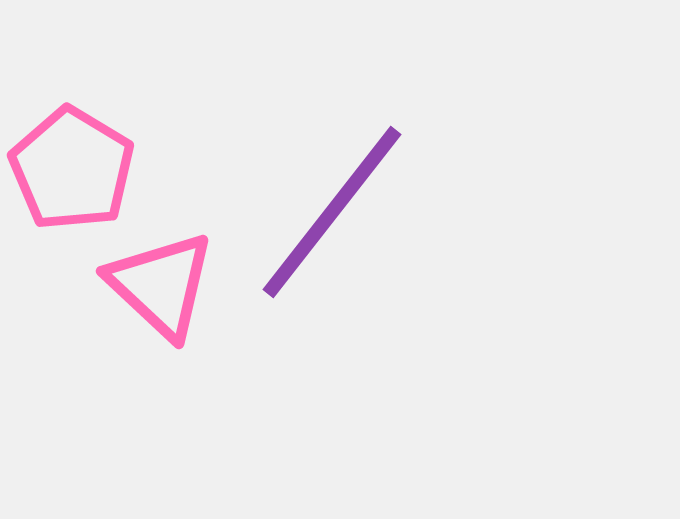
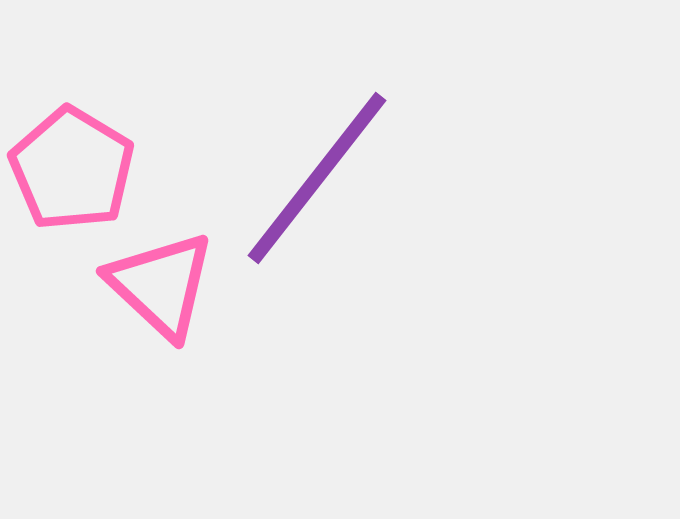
purple line: moved 15 px left, 34 px up
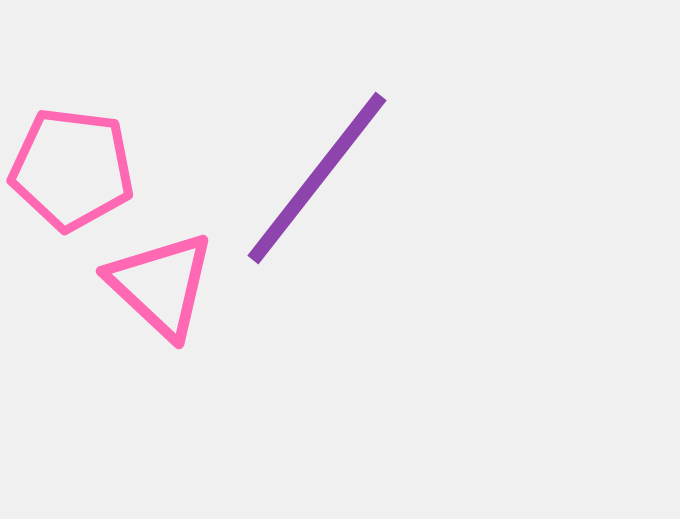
pink pentagon: rotated 24 degrees counterclockwise
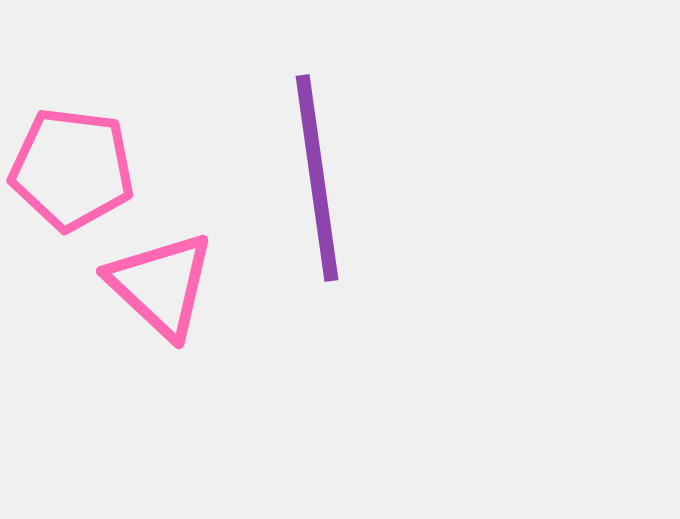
purple line: rotated 46 degrees counterclockwise
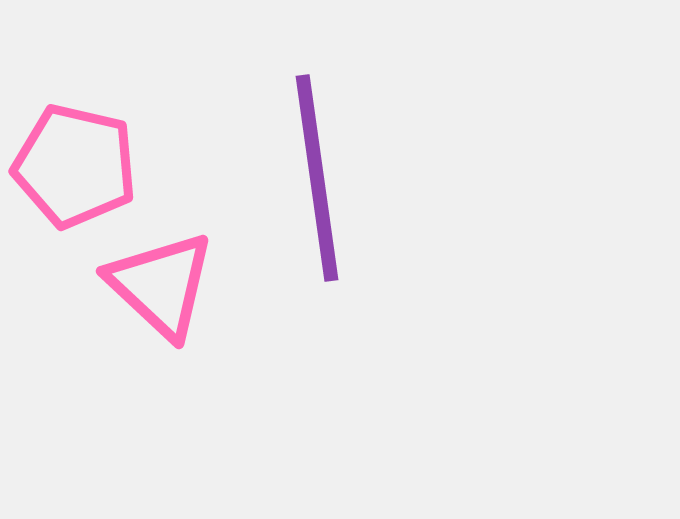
pink pentagon: moved 3 px right, 3 px up; rotated 6 degrees clockwise
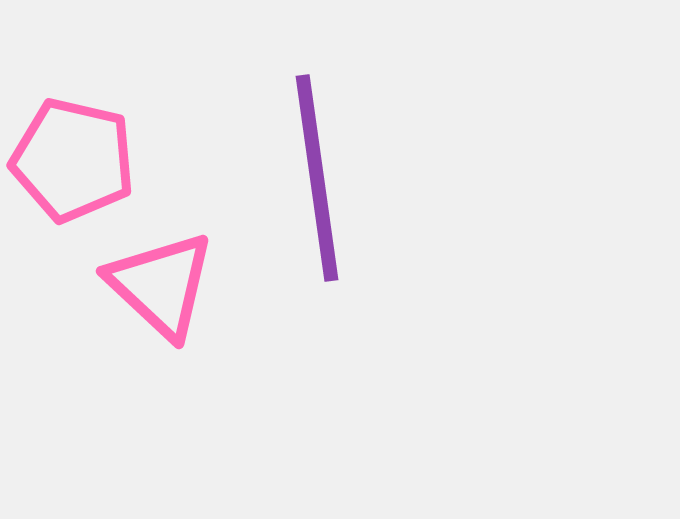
pink pentagon: moved 2 px left, 6 px up
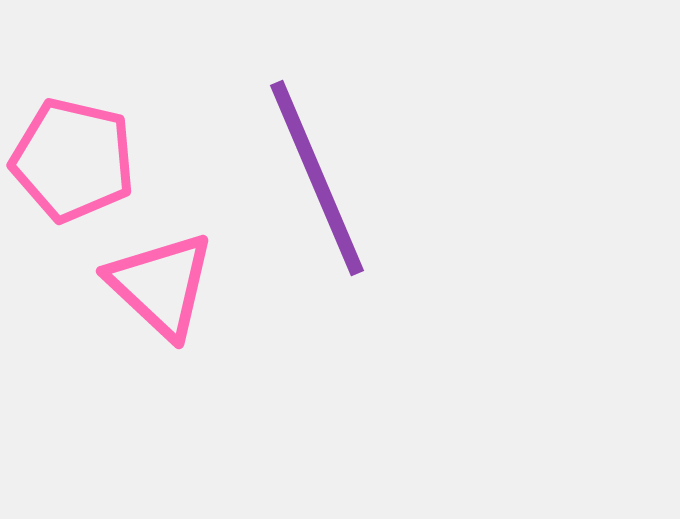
purple line: rotated 15 degrees counterclockwise
